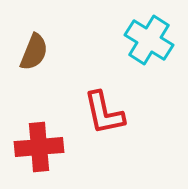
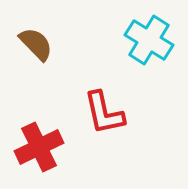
brown semicircle: moved 2 px right, 8 px up; rotated 66 degrees counterclockwise
red cross: rotated 21 degrees counterclockwise
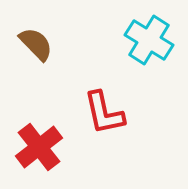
red cross: rotated 12 degrees counterclockwise
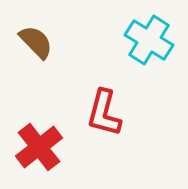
brown semicircle: moved 2 px up
red L-shape: rotated 27 degrees clockwise
